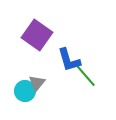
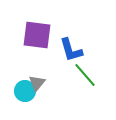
purple square: rotated 28 degrees counterclockwise
blue L-shape: moved 2 px right, 10 px up
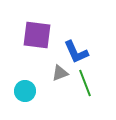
blue L-shape: moved 5 px right, 2 px down; rotated 8 degrees counterclockwise
green line: moved 8 px down; rotated 20 degrees clockwise
gray triangle: moved 23 px right, 10 px up; rotated 30 degrees clockwise
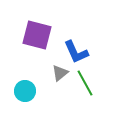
purple square: rotated 8 degrees clockwise
gray triangle: rotated 18 degrees counterclockwise
green line: rotated 8 degrees counterclockwise
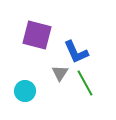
gray triangle: rotated 18 degrees counterclockwise
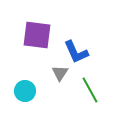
purple square: rotated 8 degrees counterclockwise
green line: moved 5 px right, 7 px down
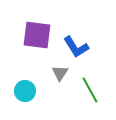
blue L-shape: moved 5 px up; rotated 8 degrees counterclockwise
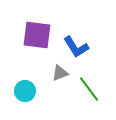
gray triangle: rotated 36 degrees clockwise
green line: moved 1 px left, 1 px up; rotated 8 degrees counterclockwise
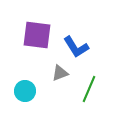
green line: rotated 60 degrees clockwise
